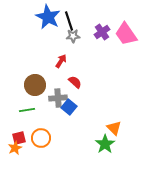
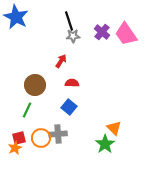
blue star: moved 32 px left
purple cross: rotated 14 degrees counterclockwise
red semicircle: moved 3 px left, 1 px down; rotated 40 degrees counterclockwise
gray cross: moved 36 px down
green line: rotated 56 degrees counterclockwise
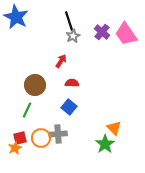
gray star: rotated 24 degrees counterclockwise
red square: moved 1 px right
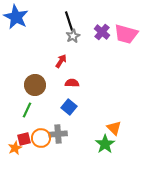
pink trapezoid: rotated 40 degrees counterclockwise
red square: moved 4 px right, 1 px down
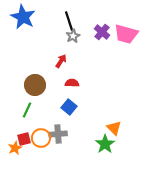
blue star: moved 7 px right
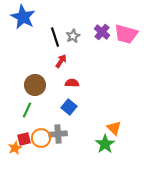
black line: moved 14 px left, 16 px down
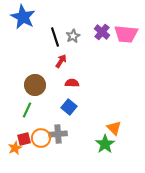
pink trapezoid: rotated 10 degrees counterclockwise
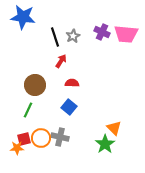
blue star: rotated 20 degrees counterclockwise
purple cross: rotated 14 degrees counterclockwise
green line: moved 1 px right
gray cross: moved 2 px right, 3 px down; rotated 18 degrees clockwise
orange star: moved 2 px right; rotated 24 degrees clockwise
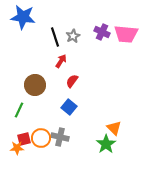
red semicircle: moved 2 px up; rotated 56 degrees counterclockwise
green line: moved 9 px left
green star: moved 1 px right
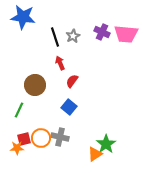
red arrow: moved 1 px left, 2 px down; rotated 56 degrees counterclockwise
orange triangle: moved 19 px left, 26 px down; rotated 42 degrees clockwise
